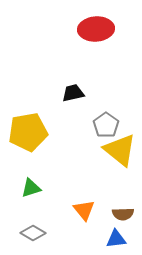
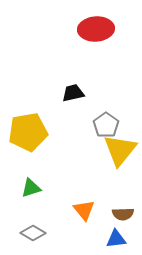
yellow triangle: rotated 30 degrees clockwise
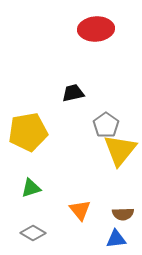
orange triangle: moved 4 px left
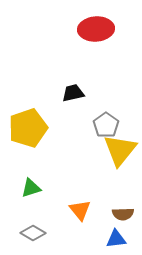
yellow pentagon: moved 4 px up; rotated 9 degrees counterclockwise
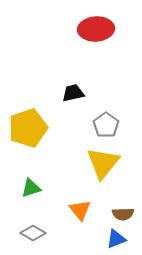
yellow triangle: moved 17 px left, 13 px down
blue triangle: rotated 15 degrees counterclockwise
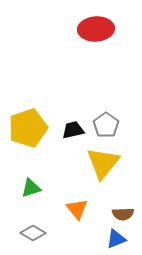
black trapezoid: moved 37 px down
orange triangle: moved 3 px left, 1 px up
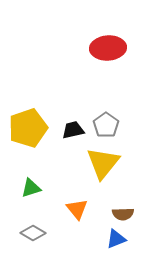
red ellipse: moved 12 px right, 19 px down
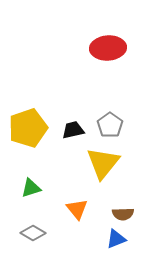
gray pentagon: moved 4 px right
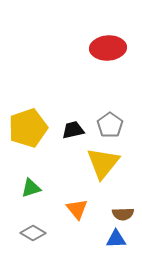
blue triangle: rotated 20 degrees clockwise
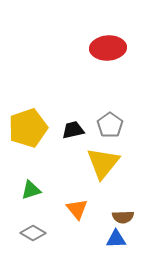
green triangle: moved 2 px down
brown semicircle: moved 3 px down
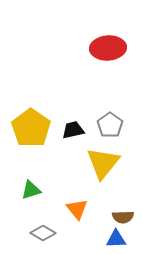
yellow pentagon: moved 3 px right; rotated 18 degrees counterclockwise
gray diamond: moved 10 px right
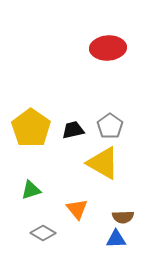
gray pentagon: moved 1 px down
yellow triangle: rotated 39 degrees counterclockwise
